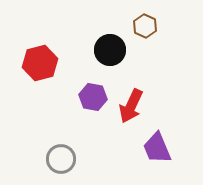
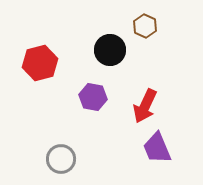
red arrow: moved 14 px right
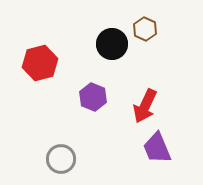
brown hexagon: moved 3 px down
black circle: moved 2 px right, 6 px up
purple hexagon: rotated 12 degrees clockwise
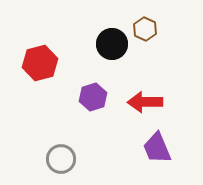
purple hexagon: rotated 20 degrees clockwise
red arrow: moved 4 px up; rotated 64 degrees clockwise
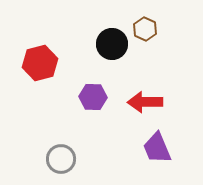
purple hexagon: rotated 20 degrees clockwise
